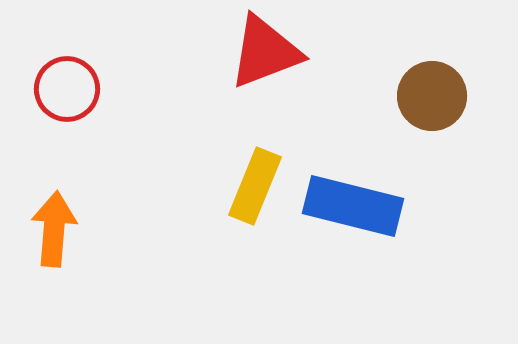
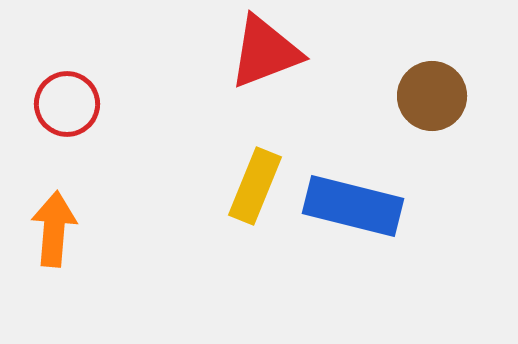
red circle: moved 15 px down
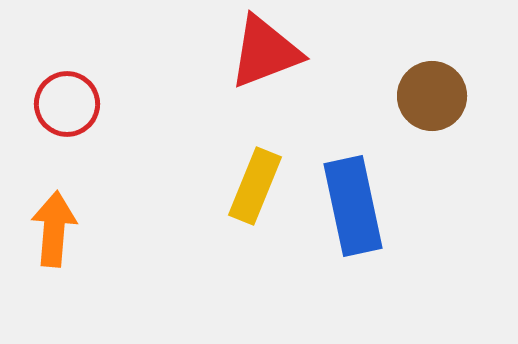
blue rectangle: rotated 64 degrees clockwise
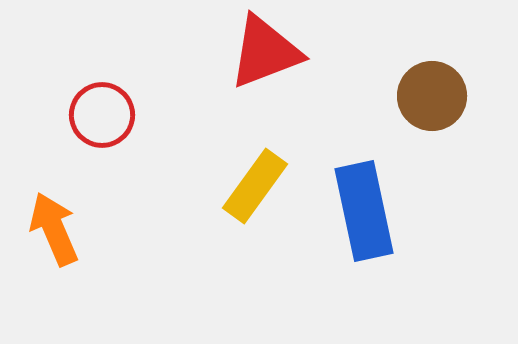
red circle: moved 35 px right, 11 px down
yellow rectangle: rotated 14 degrees clockwise
blue rectangle: moved 11 px right, 5 px down
orange arrow: rotated 28 degrees counterclockwise
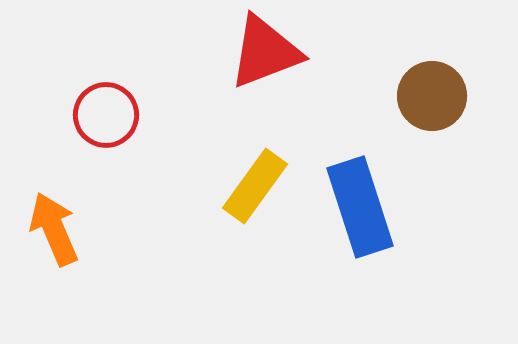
red circle: moved 4 px right
blue rectangle: moved 4 px left, 4 px up; rotated 6 degrees counterclockwise
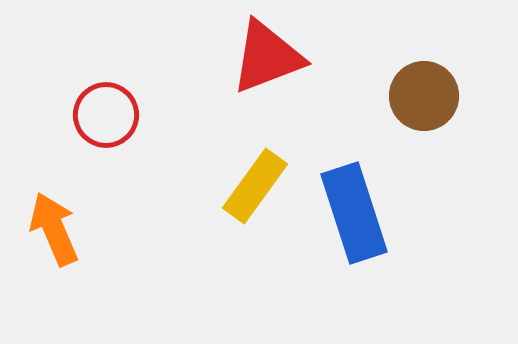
red triangle: moved 2 px right, 5 px down
brown circle: moved 8 px left
blue rectangle: moved 6 px left, 6 px down
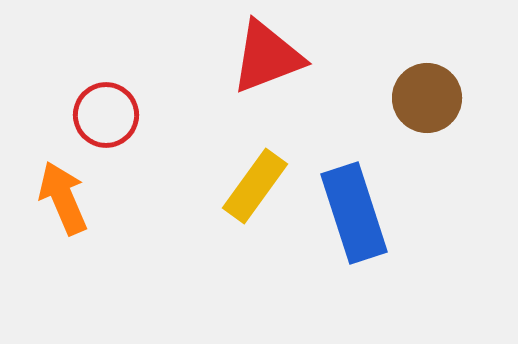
brown circle: moved 3 px right, 2 px down
orange arrow: moved 9 px right, 31 px up
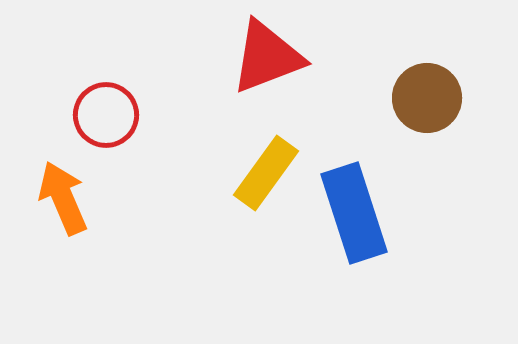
yellow rectangle: moved 11 px right, 13 px up
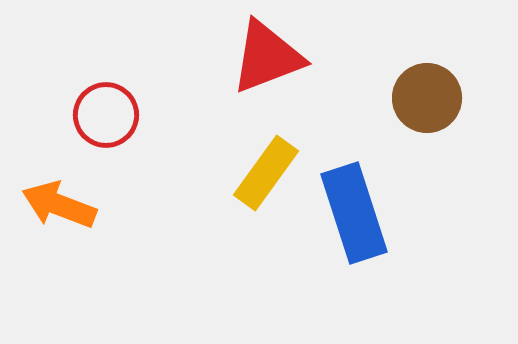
orange arrow: moved 4 px left, 7 px down; rotated 46 degrees counterclockwise
